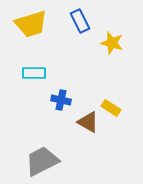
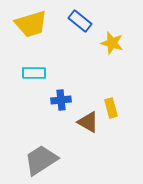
blue rectangle: rotated 25 degrees counterclockwise
blue cross: rotated 18 degrees counterclockwise
yellow rectangle: rotated 42 degrees clockwise
gray trapezoid: moved 1 px left, 1 px up; rotated 6 degrees counterclockwise
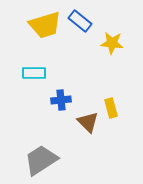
yellow trapezoid: moved 14 px right, 1 px down
yellow star: rotated 10 degrees counterclockwise
brown triangle: rotated 15 degrees clockwise
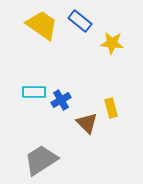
yellow trapezoid: moved 3 px left; rotated 128 degrees counterclockwise
cyan rectangle: moved 19 px down
blue cross: rotated 24 degrees counterclockwise
brown triangle: moved 1 px left, 1 px down
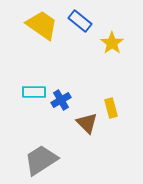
yellow star: rotated 30 degrees clockwise
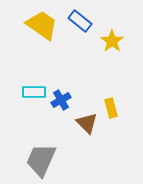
yellow star: moved 2 px up
gray trapezoid: rotated 33 degrees counterclockwise
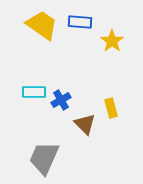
blue rectangle: moved 1 px down; rotated 35 degrees counterclockwise
brown triangle: moved 2 px left, 1 px down
gray trapezoid: moved 3 px right, 2 px up
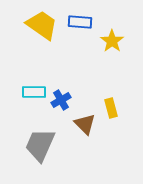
gray trapezoid: moved 4 px left, 13 px up
